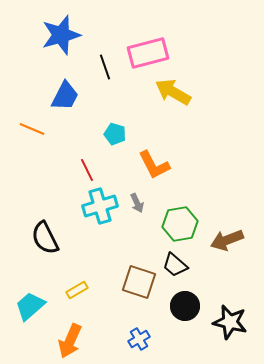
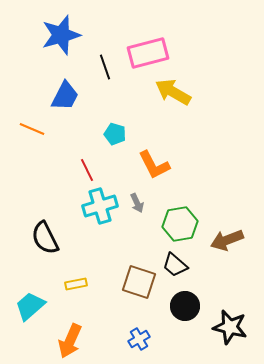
yellow rectangle: moved 1 px left, 6 px up; rotated 20 degrees clockwise
black star: moved 5 px down
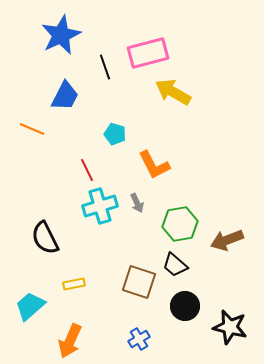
blue star: rotated 9 degrees counterclockwise
yellow rectangle: moved 2 px left
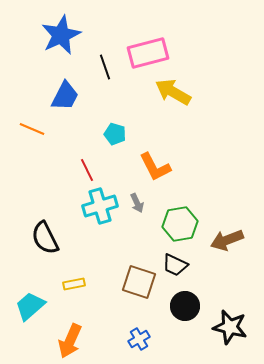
orange L-shape: moved 1 px right, 2 px down
black trapezoid: rotated 16 degrees counterclockwise
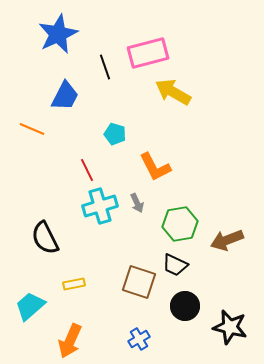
blue star: moved 3 px left, 1 px up
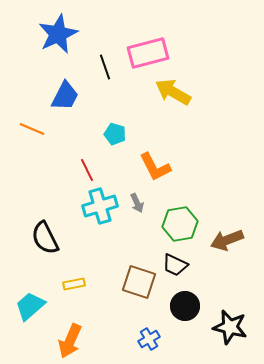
blue cross: moved 10 px right
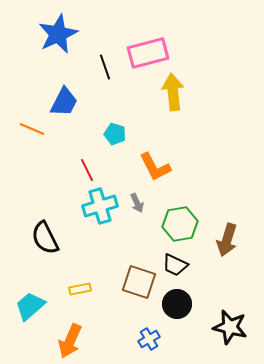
yellow arrow: rotated 54 degrees clockwise
blue trapezoid: moved 1 px left, 6 px down
brown arrow: rotated 52 degrees counterclockwise
yellow rectangle: moved 6 px right, 5 px down
black circle: moved 8 px left, 2 px up
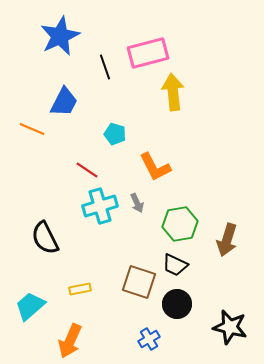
blue star: moved 2 px right, 2 px down
red line: rotated 30 degrees counterclockwise
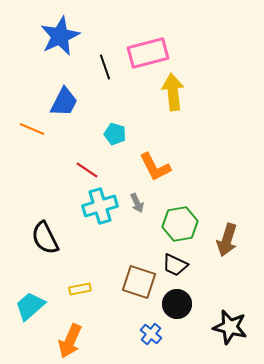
blue cross: moved 2 px right, 5 px up; rotated 20 degrees counterclockwise
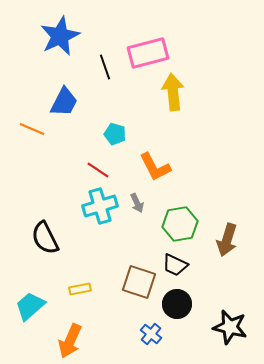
red line: moved 11 px right
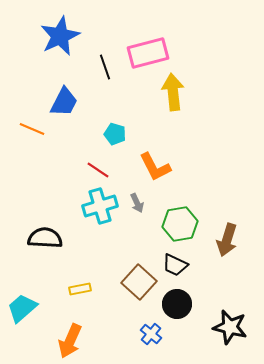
black semicircle: rotated 120 degrees clockwise
brown square: rotated 24 degrees clockwise
cyan trapezoid: moved 8 px left, 2 px down
